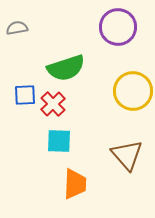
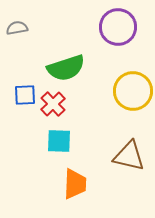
brown triangle: moved 2 px right, 1 px down; rotated 36 degrees counterclockwise
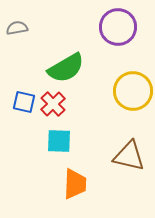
green semicircle: rotated 12 degrees counterclockwise
blue square: moved 1 px left, 7 px down; rotated 15 degrees clockwise
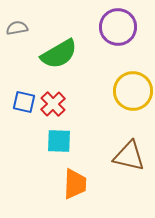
green semicircle: moved 7 px left, 14 px up
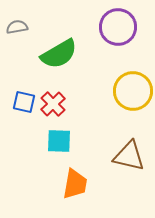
gray semicircle: moved 1 px up
orange trapezoid: rotated 8 degrees clockwise
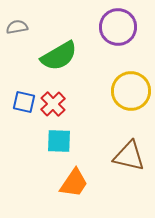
green semicircle: moved 2 px down
yellow circle: moved 2 px left
orange trapezoid: moved 1 px left, 1 px up; rotated 24 degrees clockwise
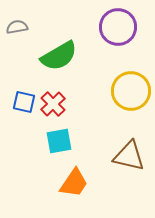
cyan square: rotated 12 degrees counterclockwise
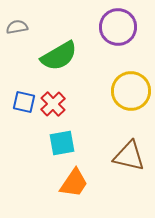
cyan square: moved 3 px right, 2 px down
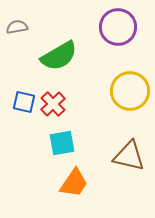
yellow circle: moved 1 px left
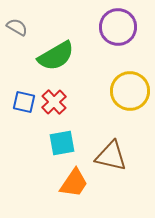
gray semicircle: rotated 40 degrees clockwise
green semicircle: moved 3 px left
red cross: moved 1 px right, 2 px up
brown triangle: moved 18 px left
